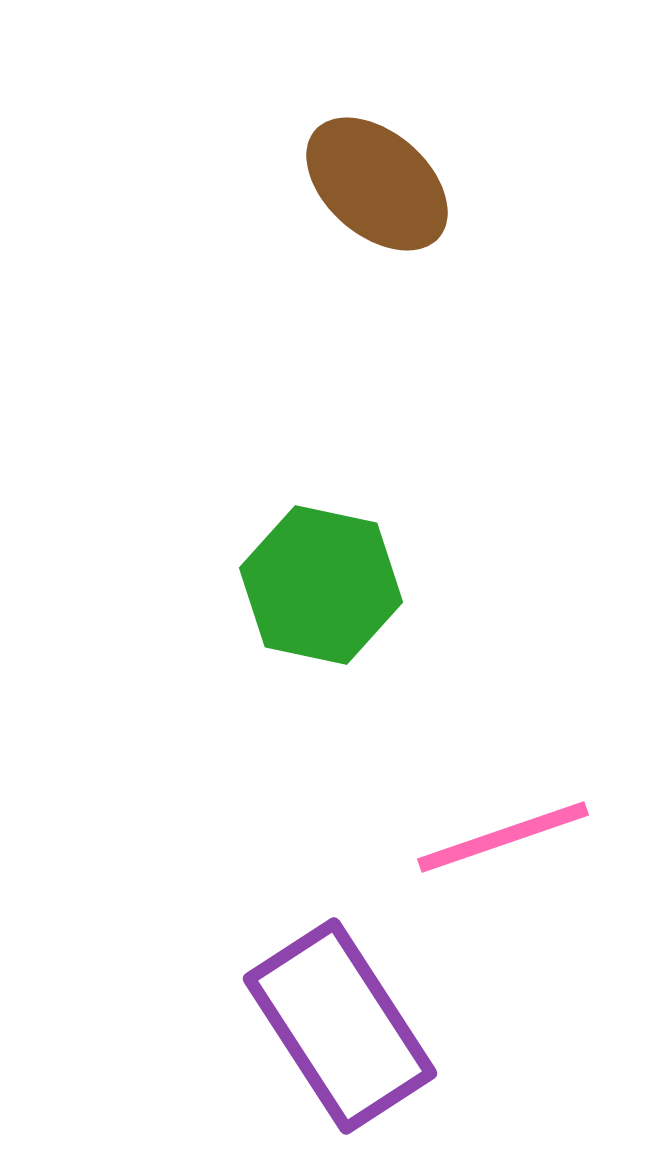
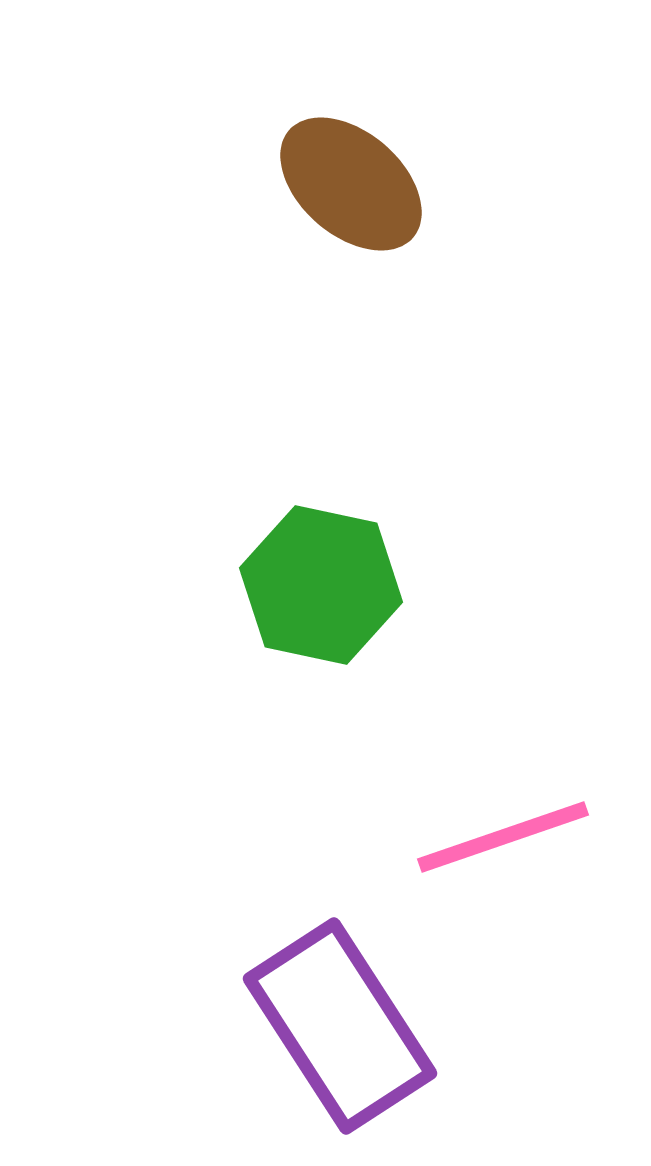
brown ellipse: moved 26 px left
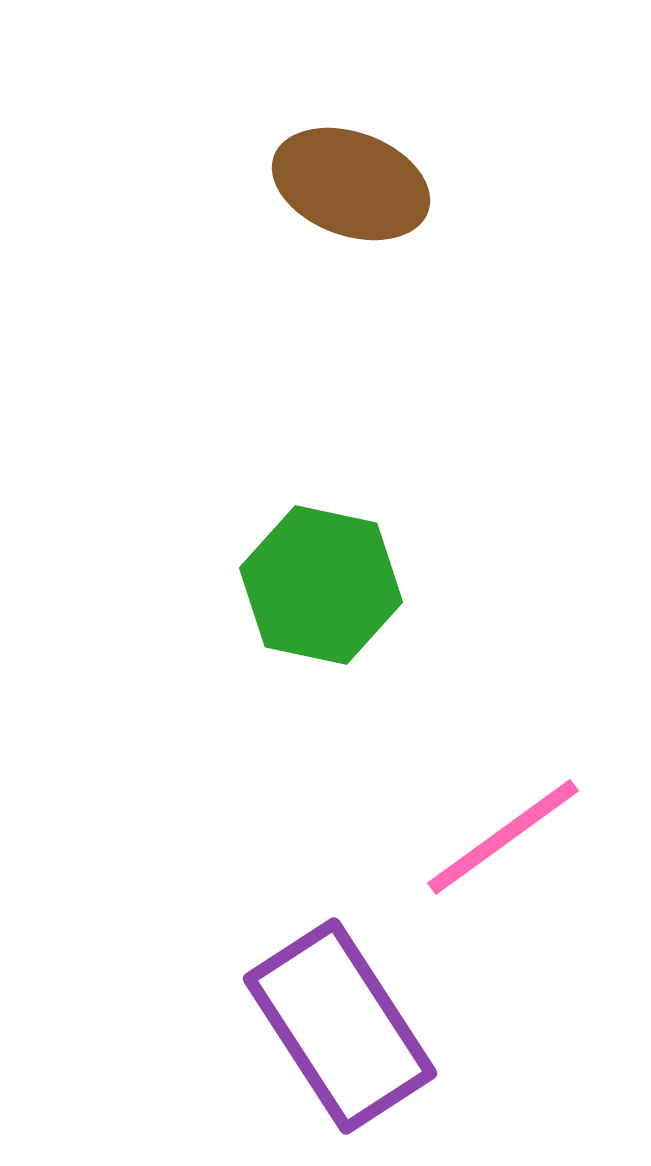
brown ellipse: rotated 21 degrees counterclockwise
pink line: rotated 17 degrees counterclockwise
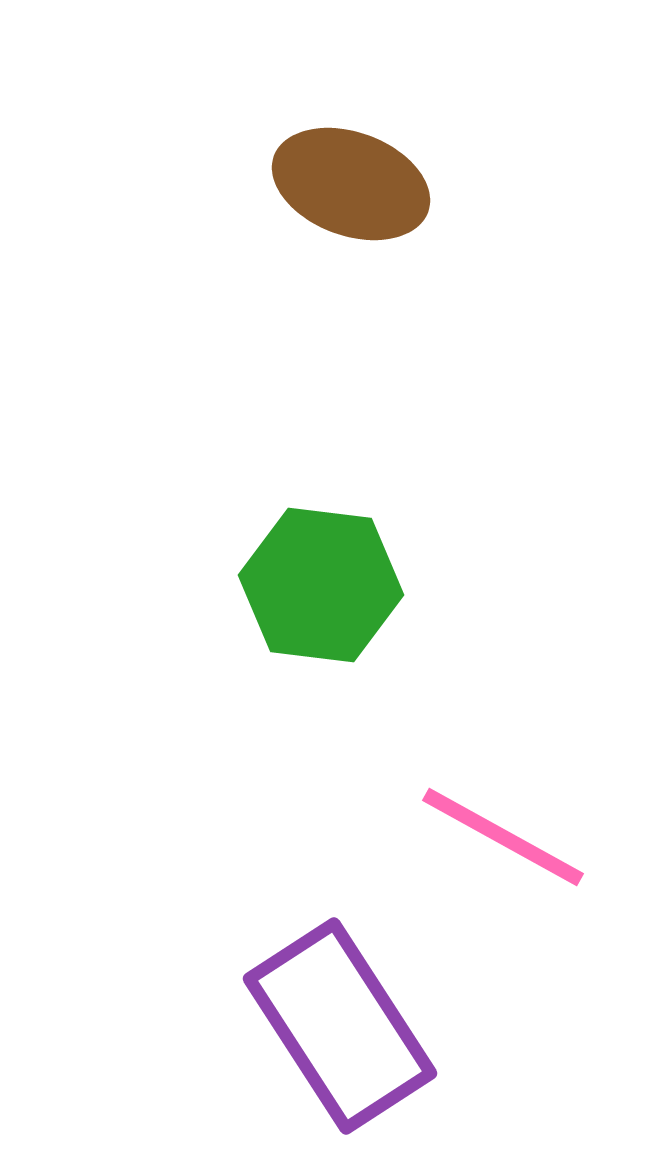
green hexagon: rotated 5 degrees counterclockwise
pink line: rotated 65 degrees clockwise
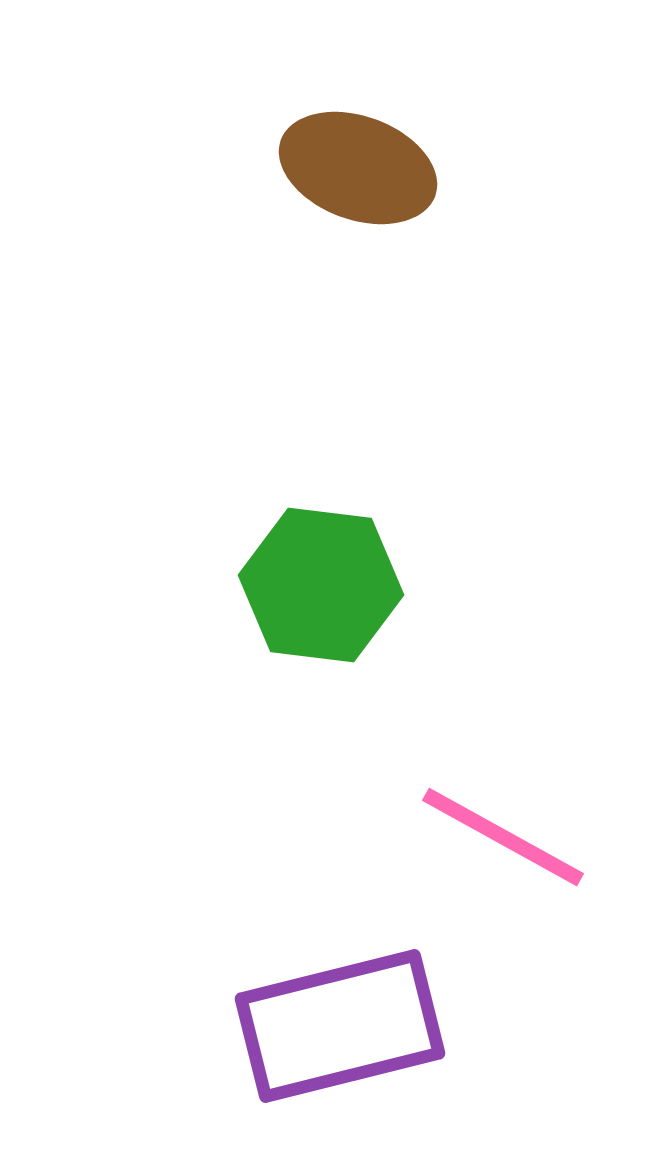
brown ellipse: moved 7 px right, 16 px up
purple rectangle: rotated 71 degrees counterclockwise
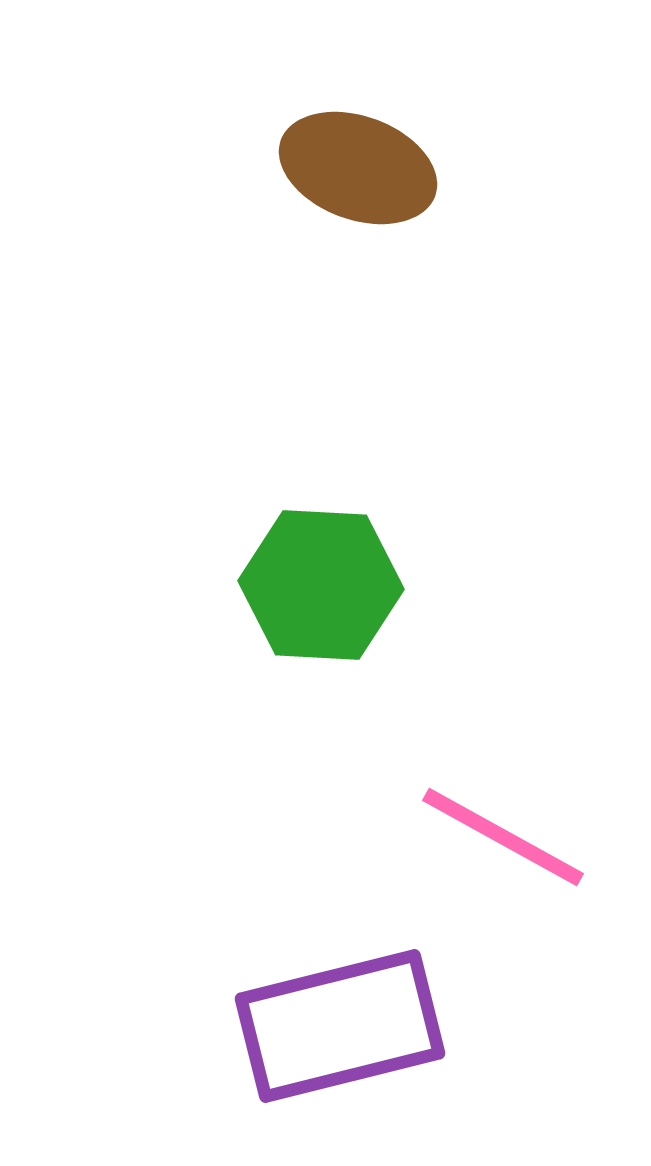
green hexagon: rotated 4 degrees counterclockwise
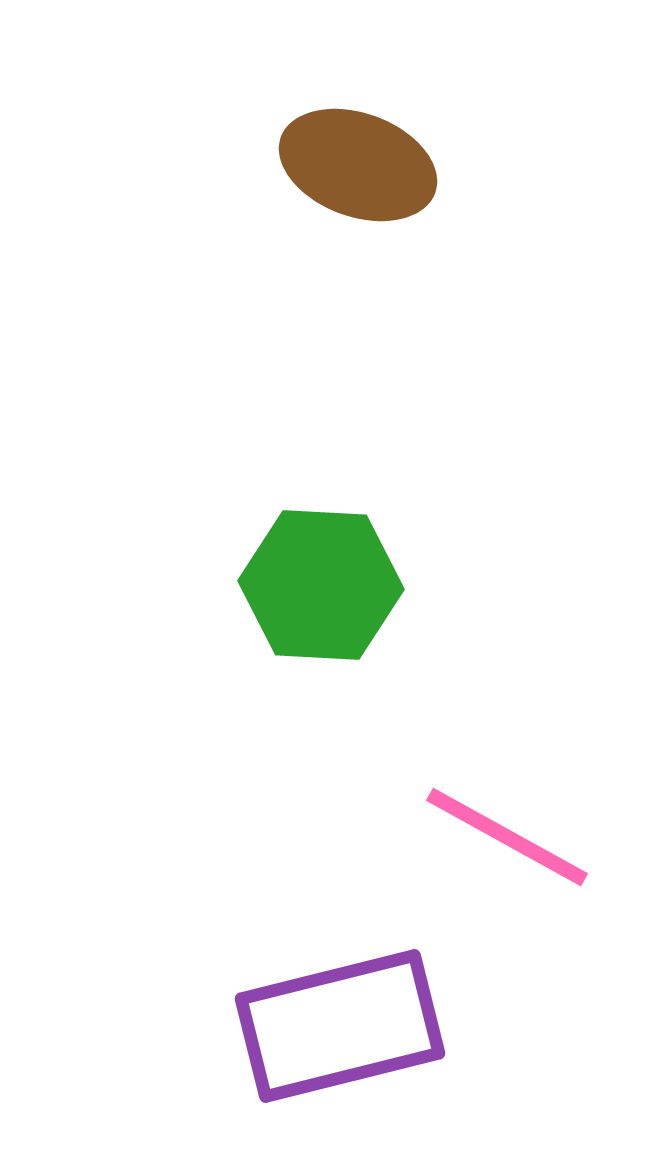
brown ellipse: moved 3 px up
pink line: moved 4 px right
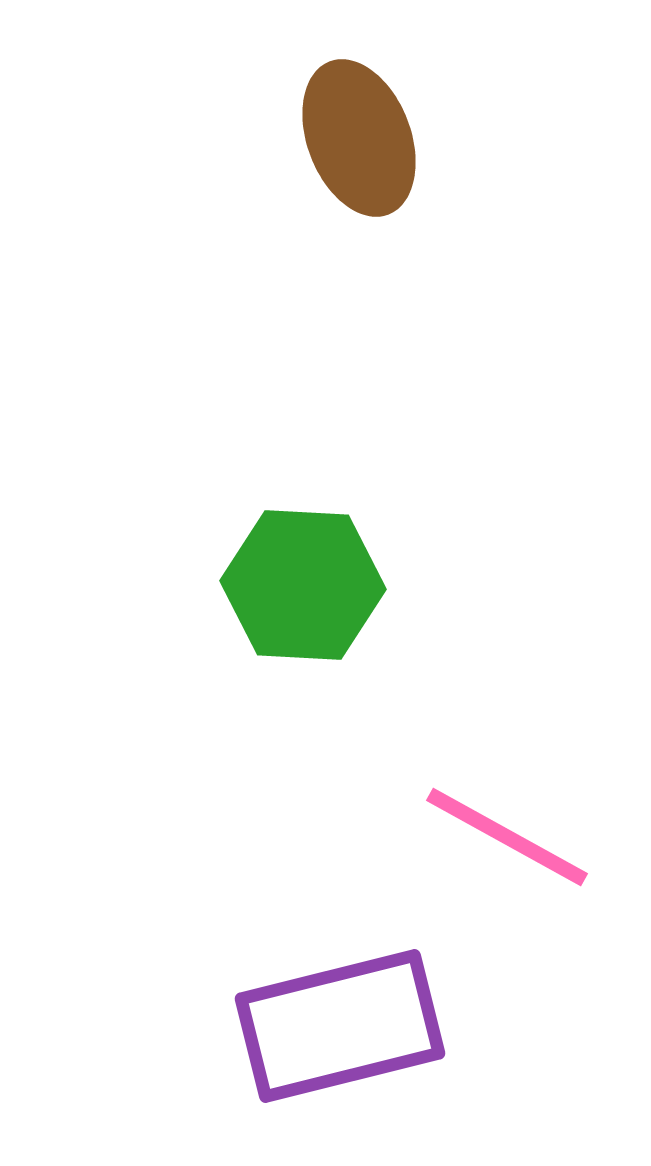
brown ellipse: moved 1 px right, 27 px up; rotated 49 degrees clockwise
green hexagon: moved 18 px left
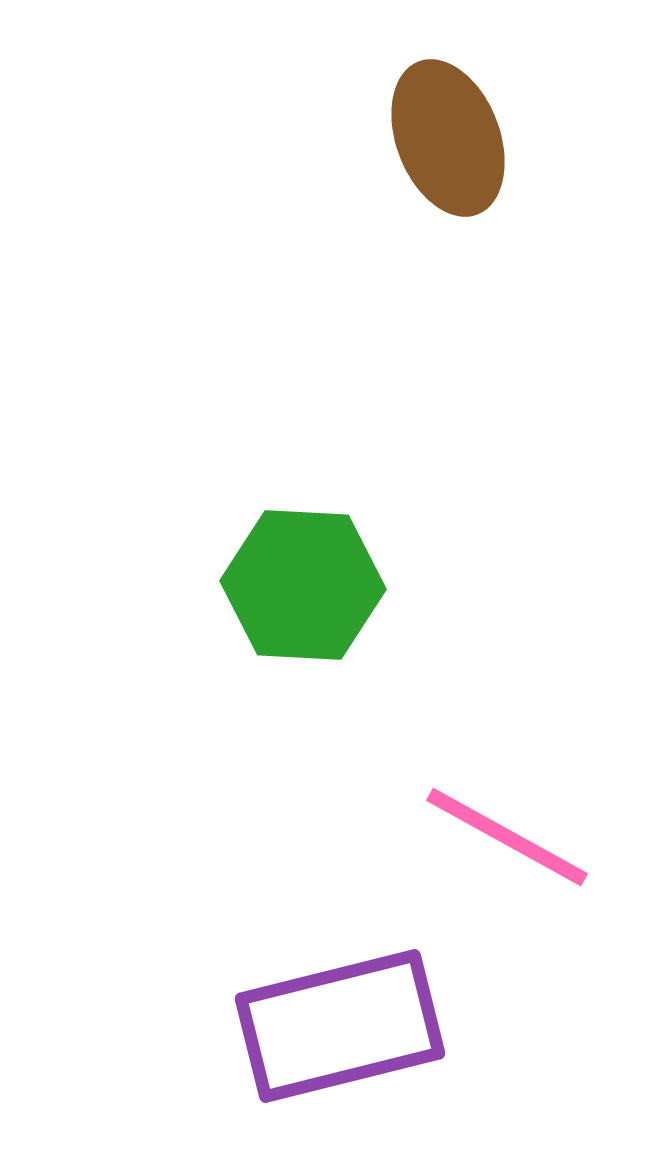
brown ellipse: moved 89 px right
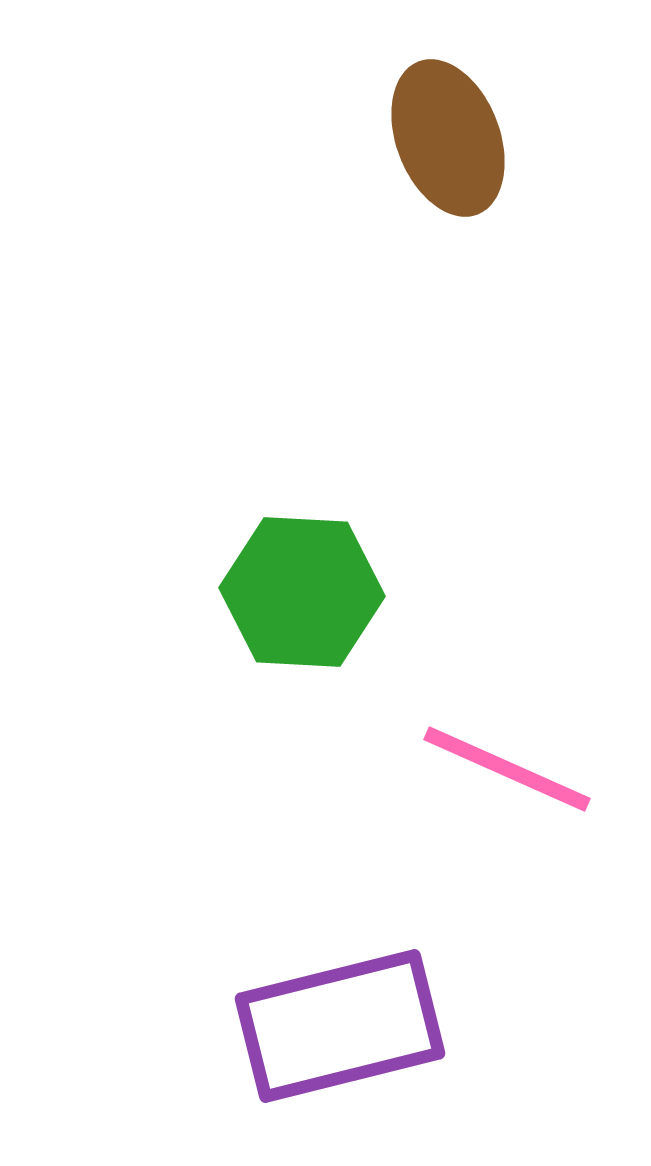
green hexagon: moved 1 px left, 7 px down
pink line: moved 68 px up; rotated 5 degrees counterclockwise
